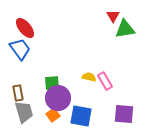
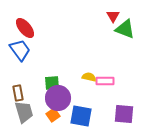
green triangle: rotated 30 degrees clockwise
blue trapezoid: moved 1 px down
pink rectangle: rotated 60 degrees counterclockwise
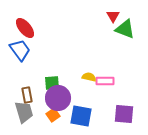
brown rectangle: moved 9 px right, 2 px down
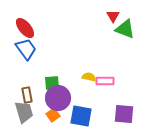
blue trapezoid: moved 6 px right, 1 px up
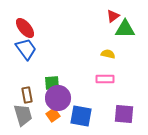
red triangle: rotated 24 degrees clockwise
green triangle: rotated 20 degrees counterclockwise
yellow semicircle: moved 19 px right, 23 px up
pink rectangle: moved 2 px up
gray trapezoid: moved 1 px left, 3 px down
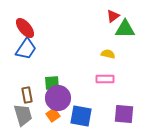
blue trapezoid: rotated 70 degrees clockwise
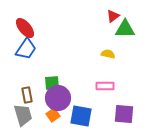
pink rectangle: moved 7 px down
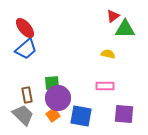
blue trapezoid: rotated 15 degrees clockwise
gray trapezoid: rotated 30 degrees counterclockwise
